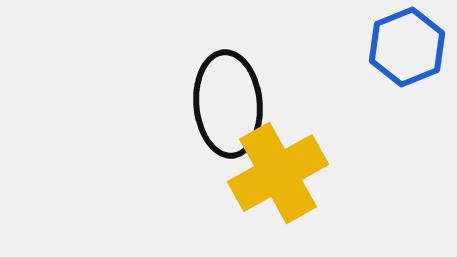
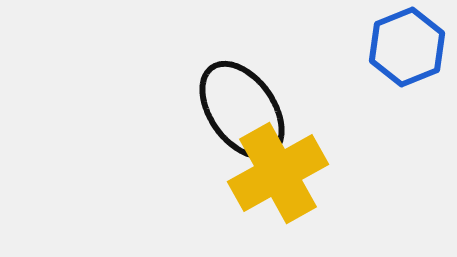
black ellipse: moved 14 px right, 6 px down; rotated 30 degrees counterclockwise
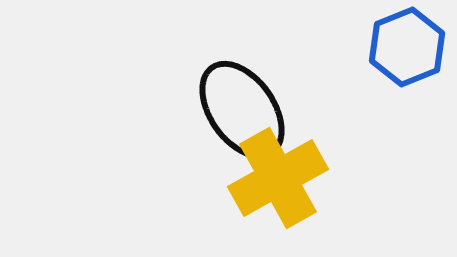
yellow cross: moved 5 px down
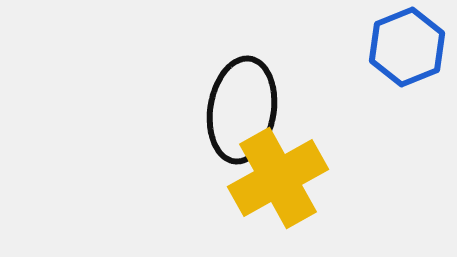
black ellipse: rotated 44 degrees clockwise
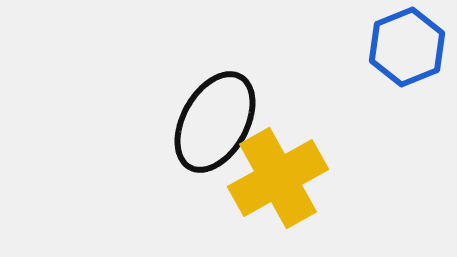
black ellipse: moved 27 px left, 12 px down; rotated 20 degrees clockwise
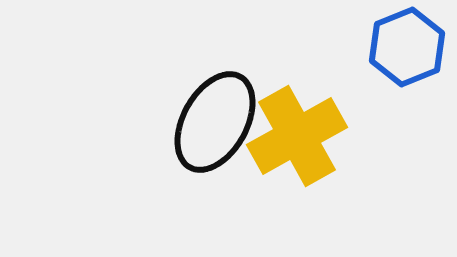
yellow cross: moved 19 px right, 42 px up
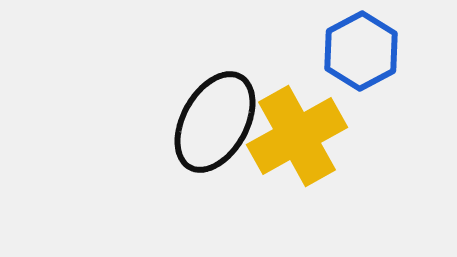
blue hexagon: moved 46 px left, 4 px down; rotated 6 degrees counterclockwise
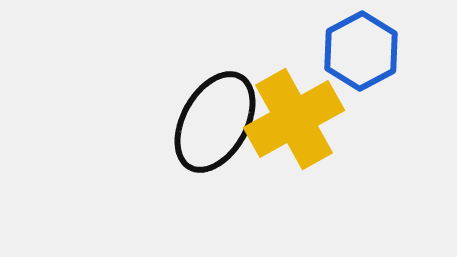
yellow cross: moved 3 px left, 17 px up
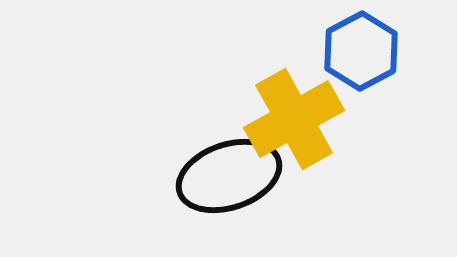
black ellipse: moved 14 px right, 54 px down; rotated 42 degrees clockwise
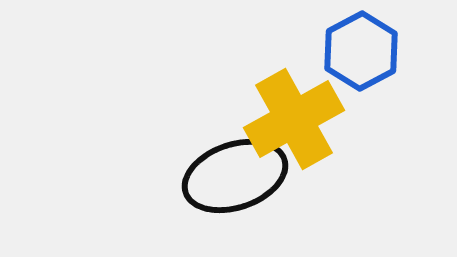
black ellipse: moved 6 px right
